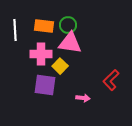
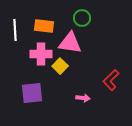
green circle: moved 14 px right, 7 px up
purple square: moved 13 px left, 8 px down; rotated 15 degrees counterclockwise
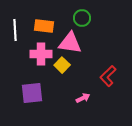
yellow square: moved 2 px right, 1 px up
red L-shape: moved 3 px left, 4 px up
pink arrow: rotated 32 degrees counterclockwise
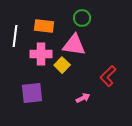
white line: moved 6 px down; rotated 10 degrees clockwise
pink triangle: moved 4 px right, 2 px down
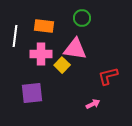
pink triangle: moved 1 px right, 4 px down
red L-shape: rotated 30 degrees clockwise
pink arrow: moved 10 px right, 6 px down
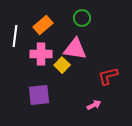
orange rectangle: moved 1 px left, 1 px up; rotated 48 degrees counterclockwise
purple square: moved 7 px right, 2 px down
pink arrow: moved 1 px right, 1 px down
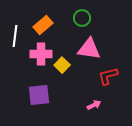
pink triangle: moved 14 px right
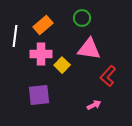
red L-shape: rotated 35 degrees counterclockwise
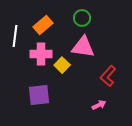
pink triangle: moved 6 px left, 2 px up
pink arrow: moved 5 px right
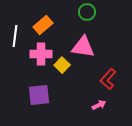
green circle: moved 5 px right, 6 px up
red L-shape: moved 3 px down
